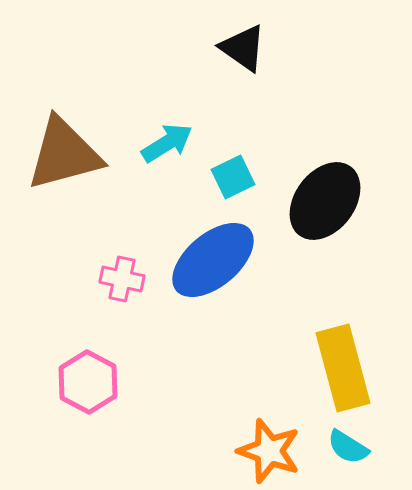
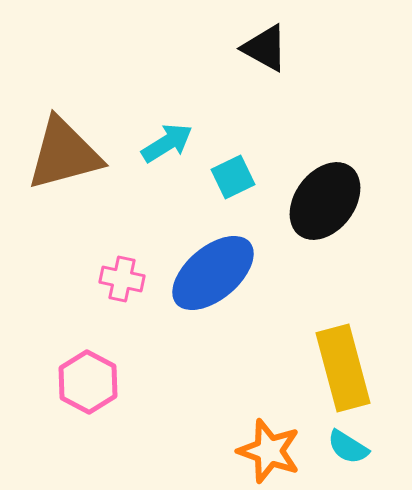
black triangle: moved 22 px right; rotated 6 degrees counterclockwise
blue ellipse: moved 13 px down
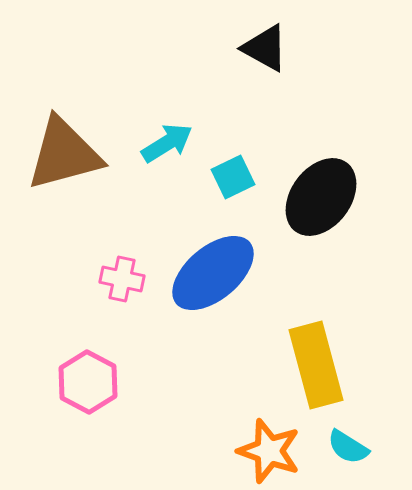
black ellipse: moved 4 px left, 4 px up
yellow rectangle: moved 27 px left, 3 px up
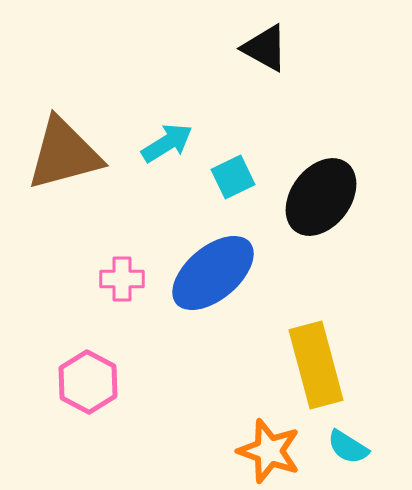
pink cross: rotated 12 degrees counterclockwise
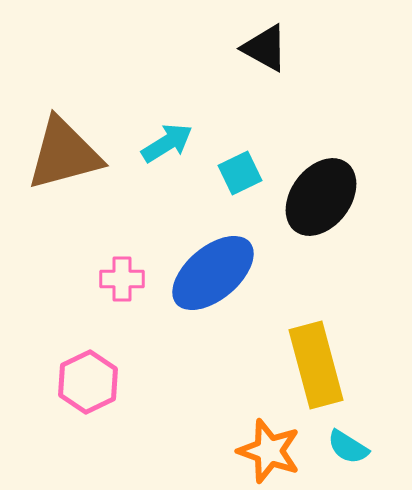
cyan square: moved 7 px right, 4 px up
pink hexagon: rotated 6 degrees clockwise
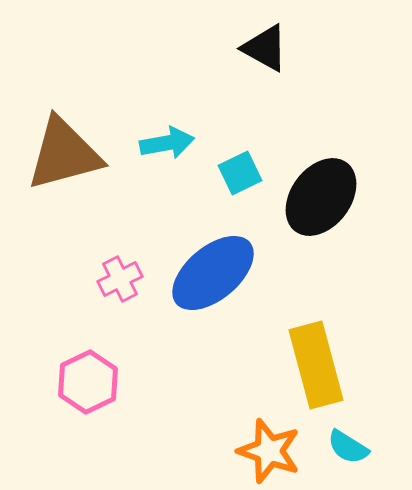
cyan arrow: rotated 22 degrees clockwise
pink cross: moved 2 px left; rotated 27 degrees counterclockwise
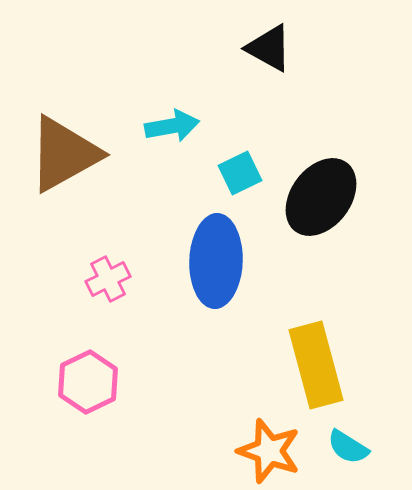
black triangle: moved 4 px right
cyan arrow: moved 5 px right, 17 px up
brown triangle: rotated 14 degrees counterclockwise
blue ellipse: moved 3 px right, 12 px up; rotated 48 degrees counterclockwise
pink cross: moved 12 px left
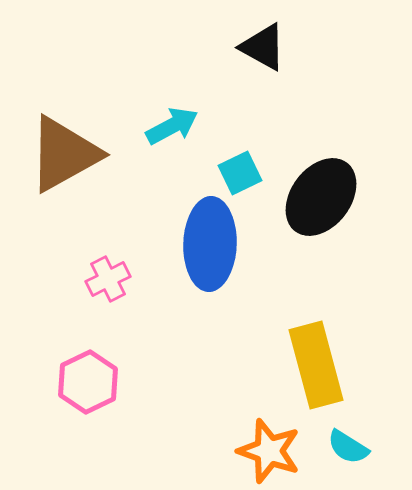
black triangle: moved 6 px left, 1 px up
cyan arrow: rotated 18 degrees counterclockwise
blue ellipse: moved 6 px left, 17 px up
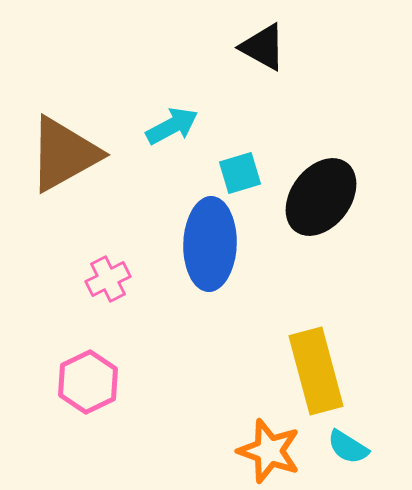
cyan square: rotated 9 degrees clockwise
yellow rectangle: moved 6 px down
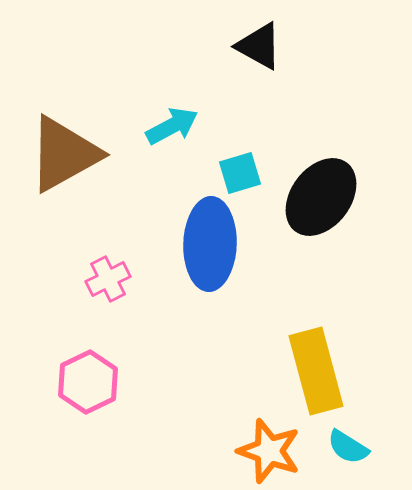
black triangle: moved 4 px left, 1 px up
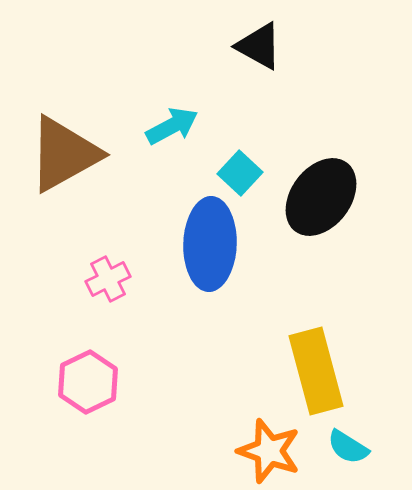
cyan square: rotated 30 degrees counterclockwise
